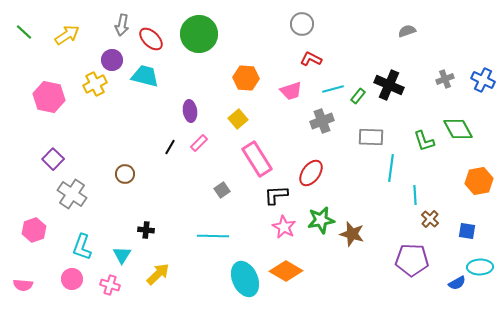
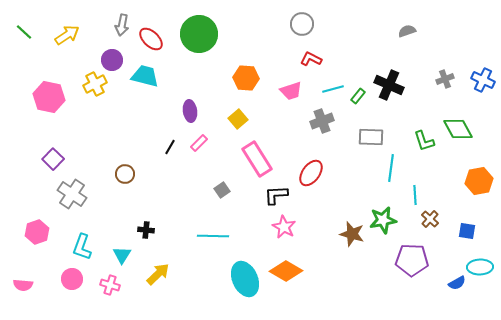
green star at (321, 220): moved 62 px right
pink hexagon at (34, 230): moved 3 px right, 2 px down
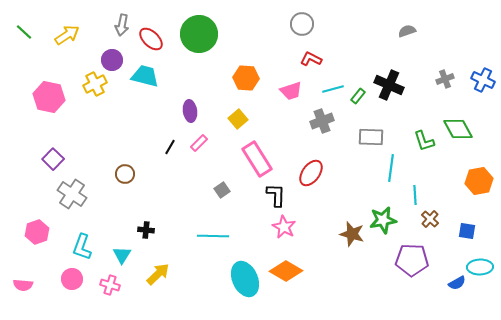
black L-shape at (276, 195): rotated 95 degrees clockwise
